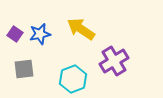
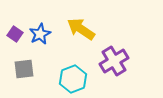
blue star: rotated 15 degrees counterclockwise
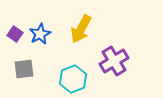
yellow arrow: rotated 96 degrees counterclockwise
